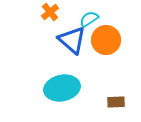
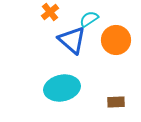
orange circle: moved 10 px right
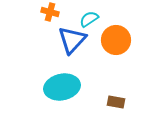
orange cross: rotated 36 degrees counterclockwise
blue triangle: rotated 32 degrees clockwise
cyan ellipse: moved 1 px up
brown rectangle: rotated 12 degrees clockwise
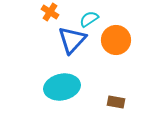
orange cross: rotated 18 degrees clockwise
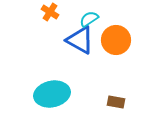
blue triangle: moved 8 px right; rotated 44 degrees counterclockwise
cyan ellipse: moved 10 px left, 7 px down
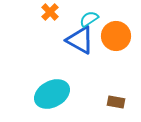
orange cross: rotated 12 degrees clockwise
orange circle: moved 4 px up
cyan ellipse: rotated 16 degrees counterclockwise
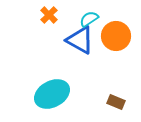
orange cross: moved 1 px left, 3 px down
brown rectangle: rotated 12 degrees clockwise
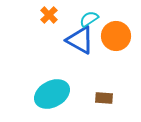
brown rectangle: moved 12 px left, 4 px up; rotated 18 degrees counterclockwise
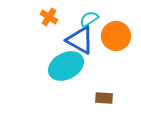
orange cross: moved 2 px down; rotated 12 degrees counterclockwise
cyan ellipse: moved 14 px right, 28 px up
